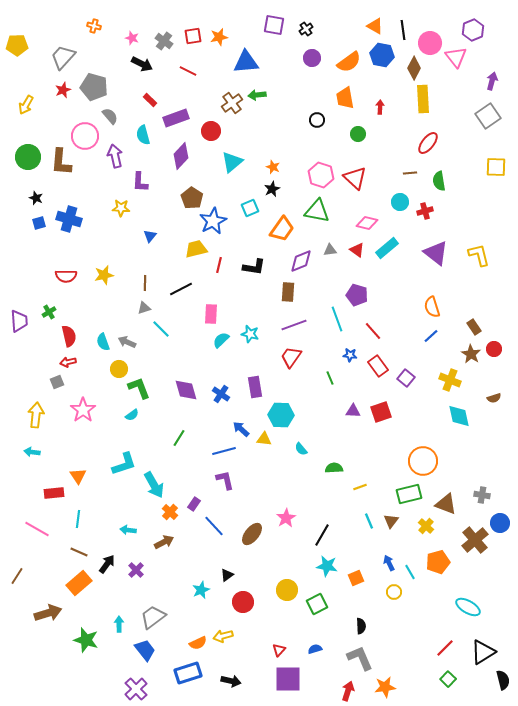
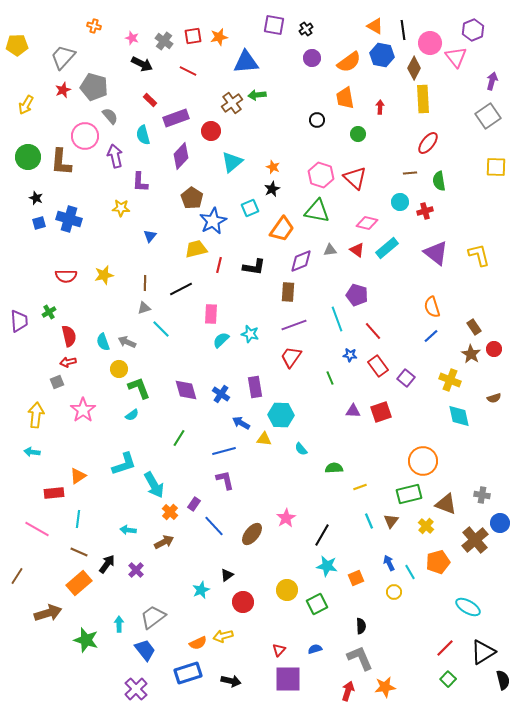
blue arrow at (241, 429): moved 6 px up; rotated 12 degrees counterclockwise
orange triangle at (78, 476): rotated 30 degrees clockwise
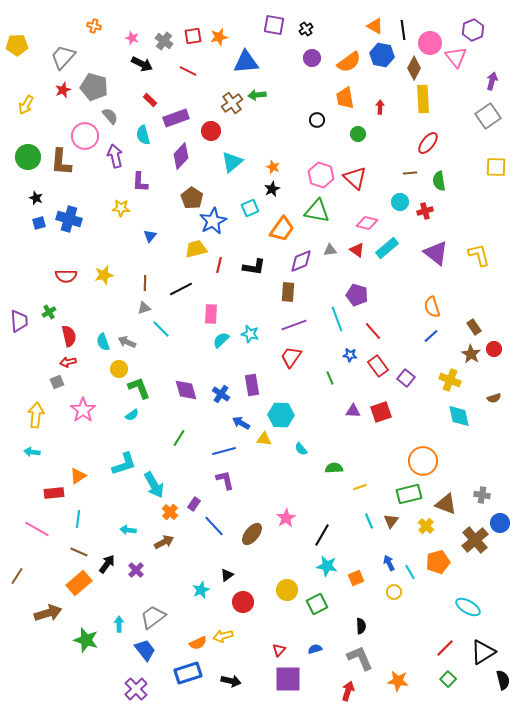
purple rectangle at (255, 387): moved 3 px left, 2 px up
orange star at (385, 687): moved 13 px right, 6 px up; rotated 15 degrees clockwise
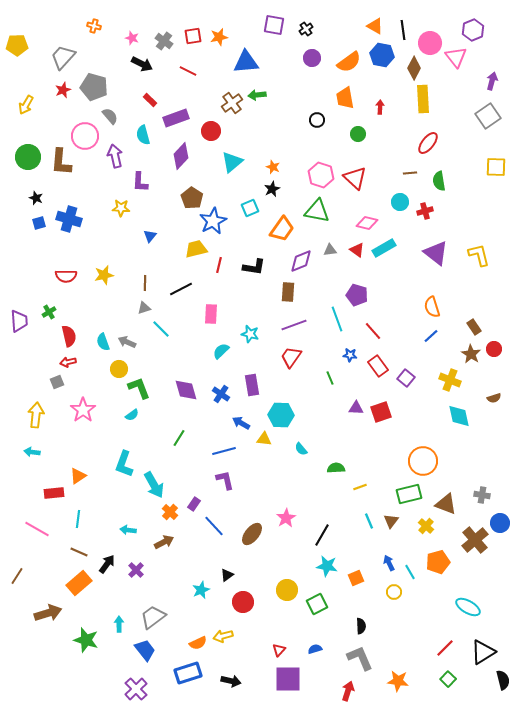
cyan rectangle at (387, 248): moved 3 px left; rotated 10 degrees clockwise
cyan semicircle at (221, 340): moved 11 px down
purple triangle at (353, 411): moved 3 px right, 3 px up
cyan L-shape at (124, 464): rotated 128 degrees clockwise
green semicircle at (334, 468): moved 2 px right
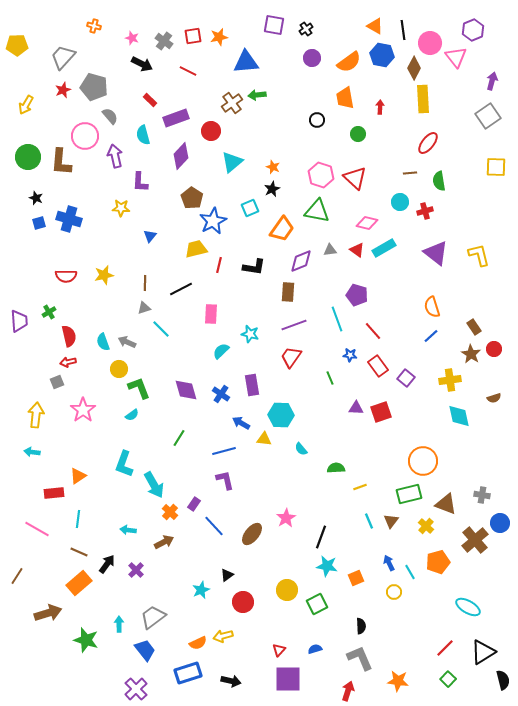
yellow cross at (450, 380): rotated 30 degrees counterclockwise
black line at (322, 535): moved 1 px left, 2 px down; rotated 10 degrees counterclockwise
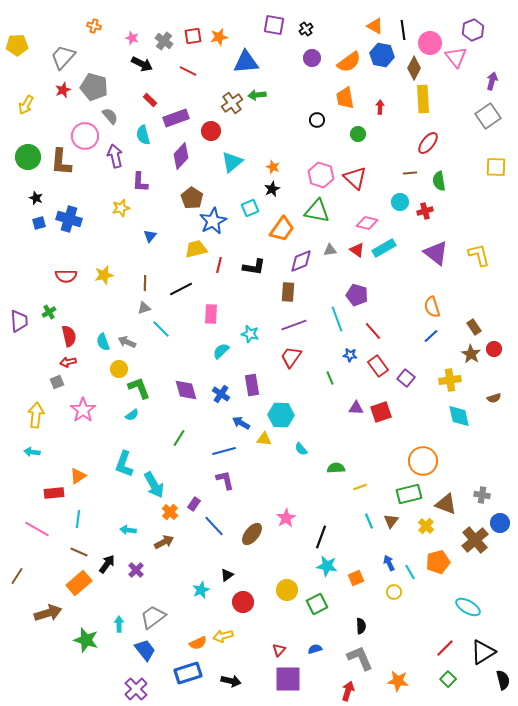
yellow star at (121, 208): rotated 18 degrees counterclockwise
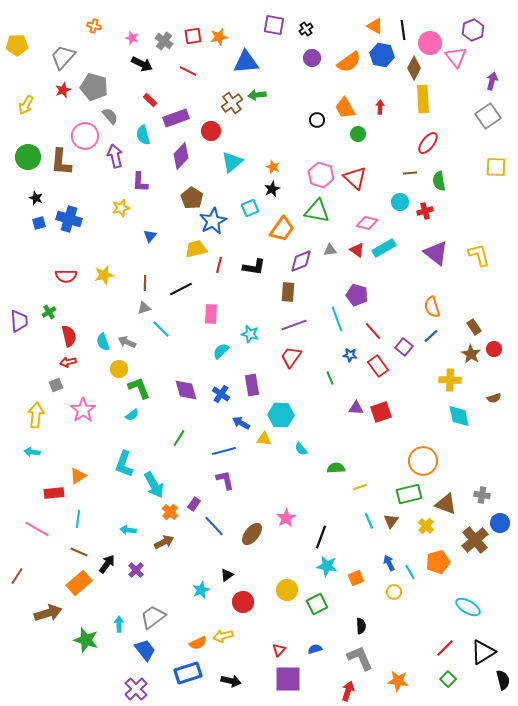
orange trapezoid at (345, 98): moved 10 px down; rotated 20 degrees counterclockwise
purple square at (406, 378): moved 2 px left, 31 px up
yellow cross at (450, 380): rotated 10 degrees clockwise
gray square at (57, 382): moved 1 px left, 3 px down
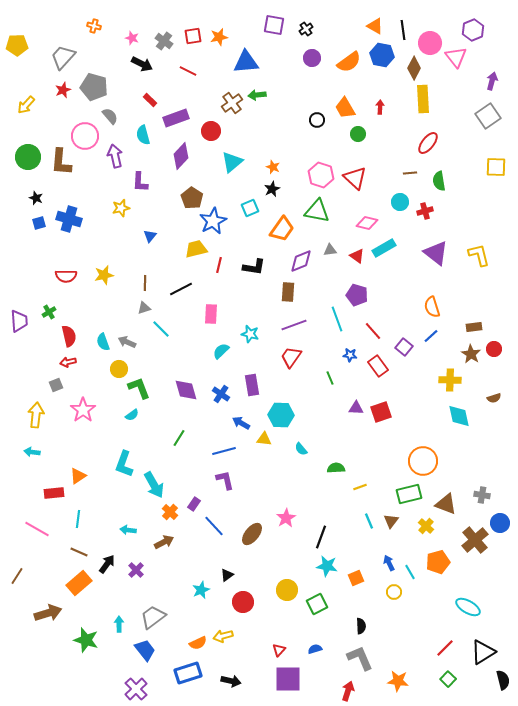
yellow arrow at (26, 105): rotated 12 degrees clockwise
red triangle at (357, 250): moved 6 px down
brown rectangle at (474, 327): rotated 63 degrees counterclockwise
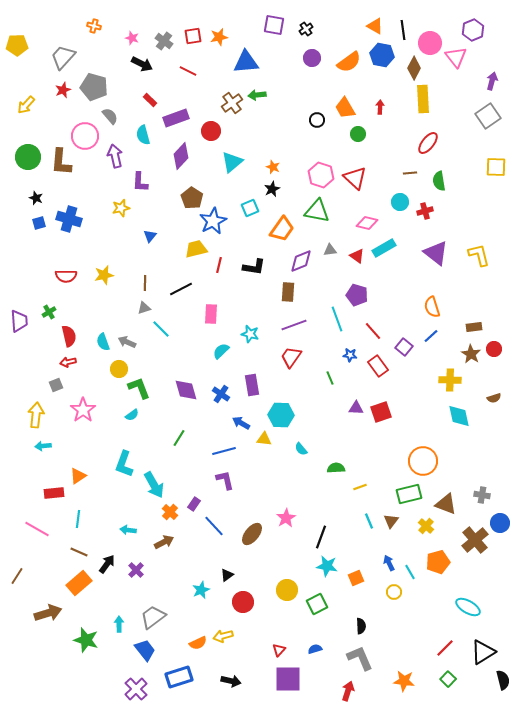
cyan arrow at (32, 452): moved 11 px right, 6 px up; rotated 14 degrees counterclockwise
blue rectangle at (188, 673): moved 9 px left, 4 px down
orange star at (398, 681): moved 6 px right
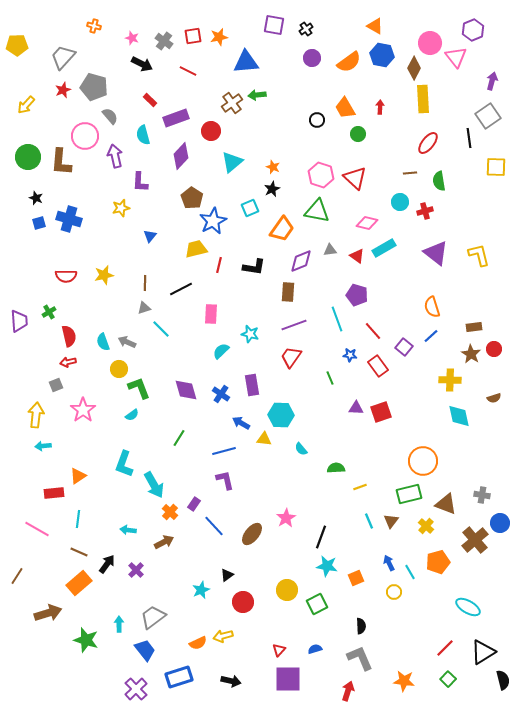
black line at (403, 30): moved 66 px right, 108 px down
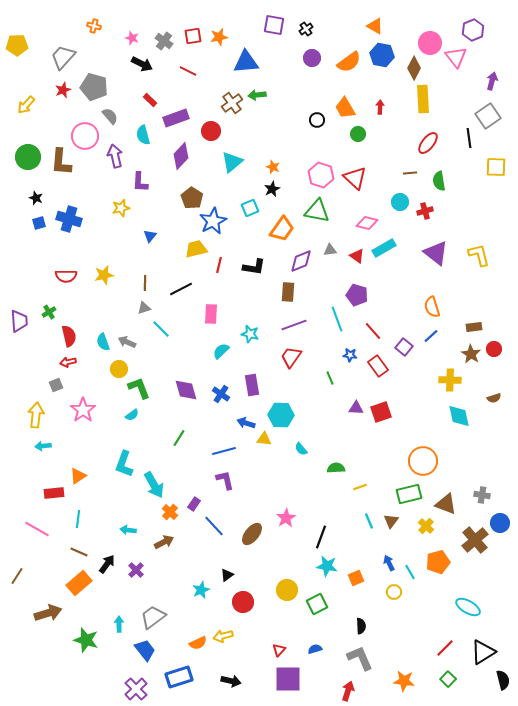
blue arrow at (241, 423): moved 5 px right; rotated 12 degrees counterclockwise
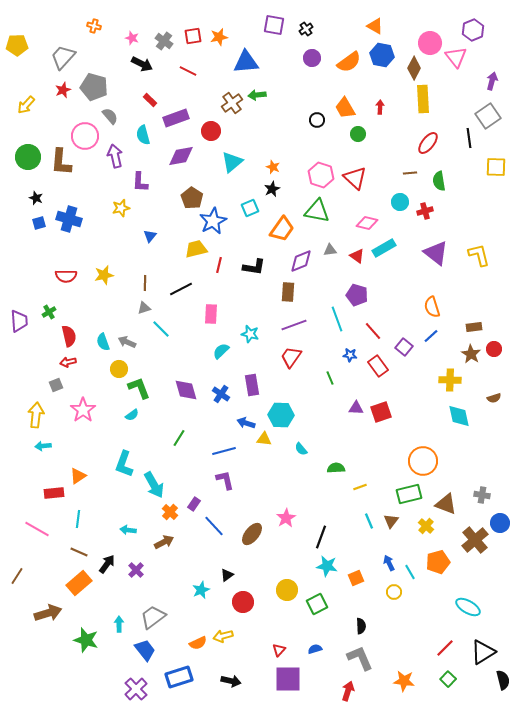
purple diamond at (181, 156): rotated 36 degrees clockwise
